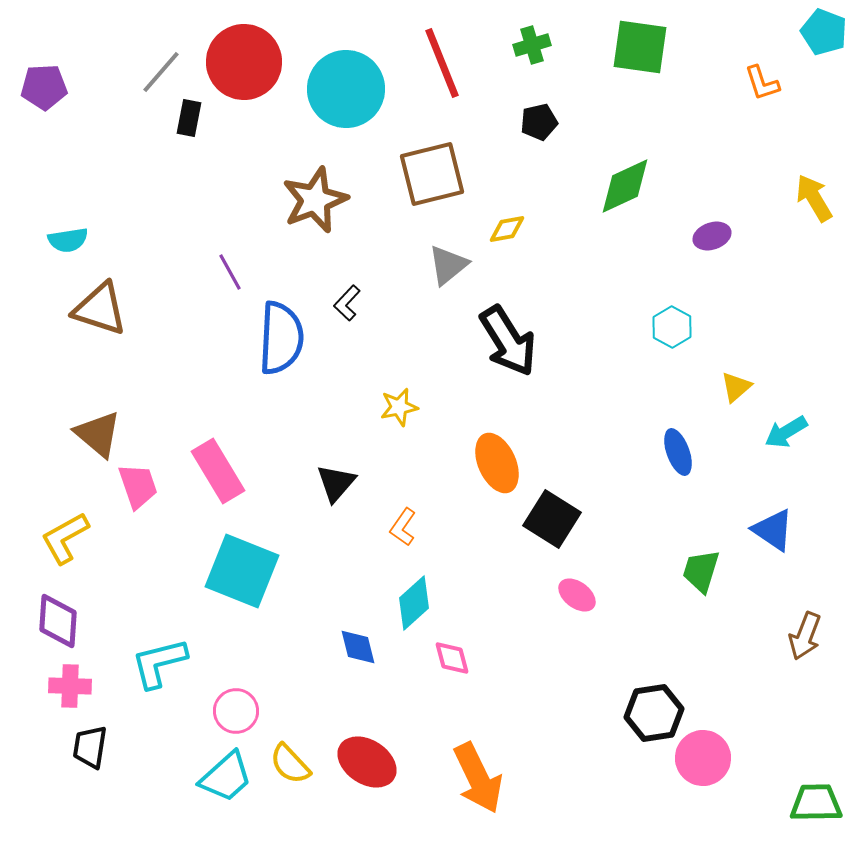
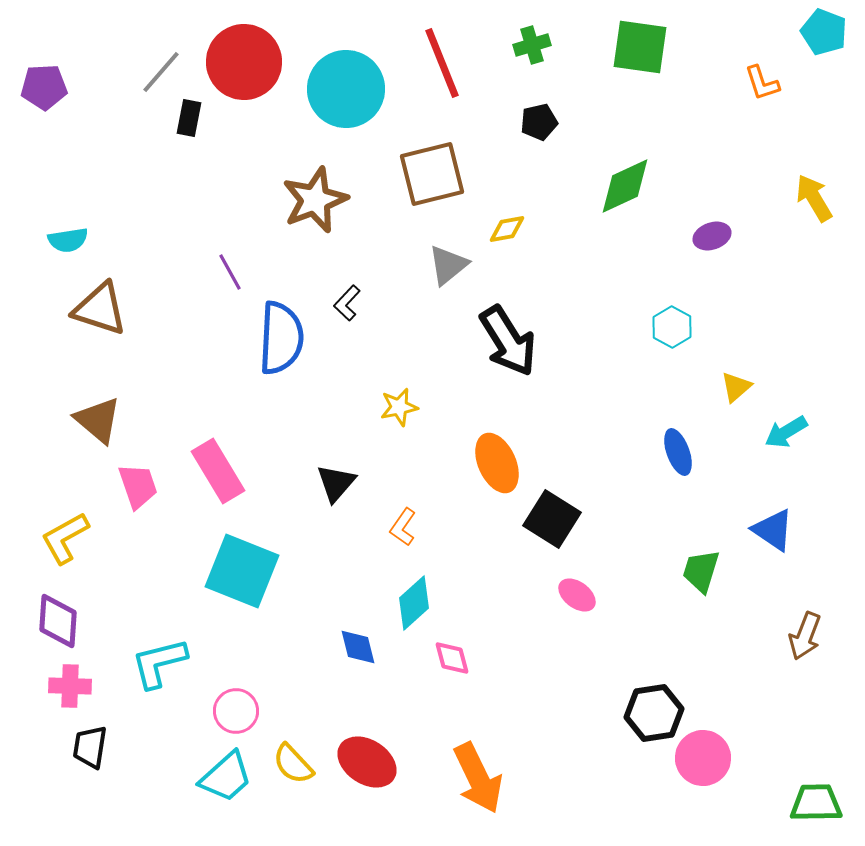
brown triangle at (98, 434): moved 14 px up
yellow semicircle at (290, 764): moved 3 px right
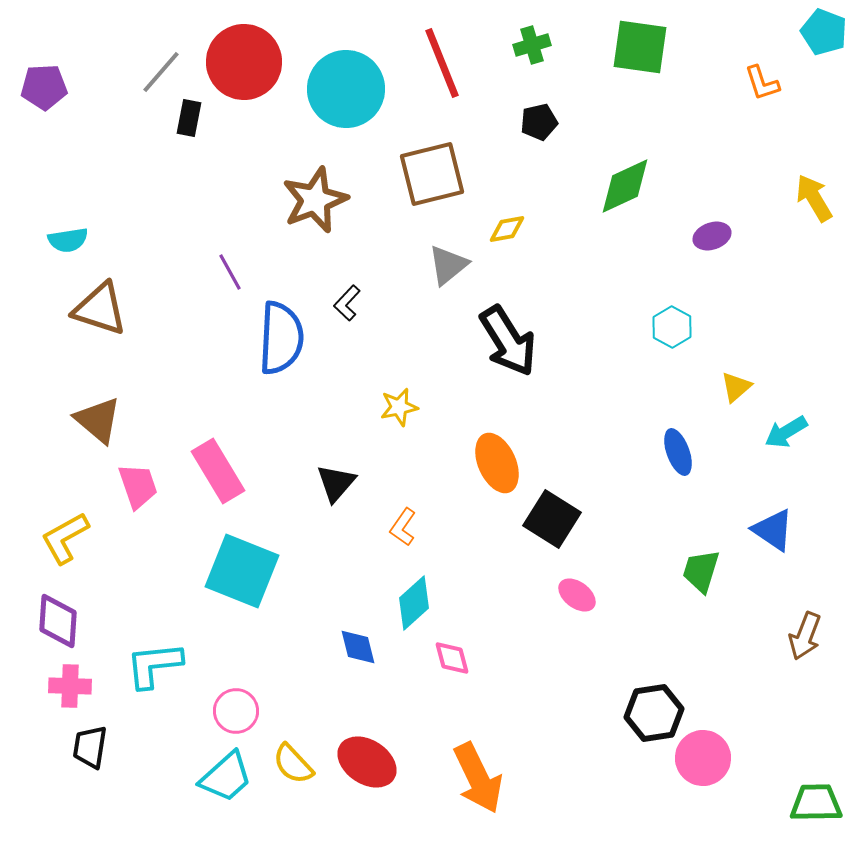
cyan L-shape at (159, 663): moved 5 px left, 2 px down; rotated 8 degrees clockwise
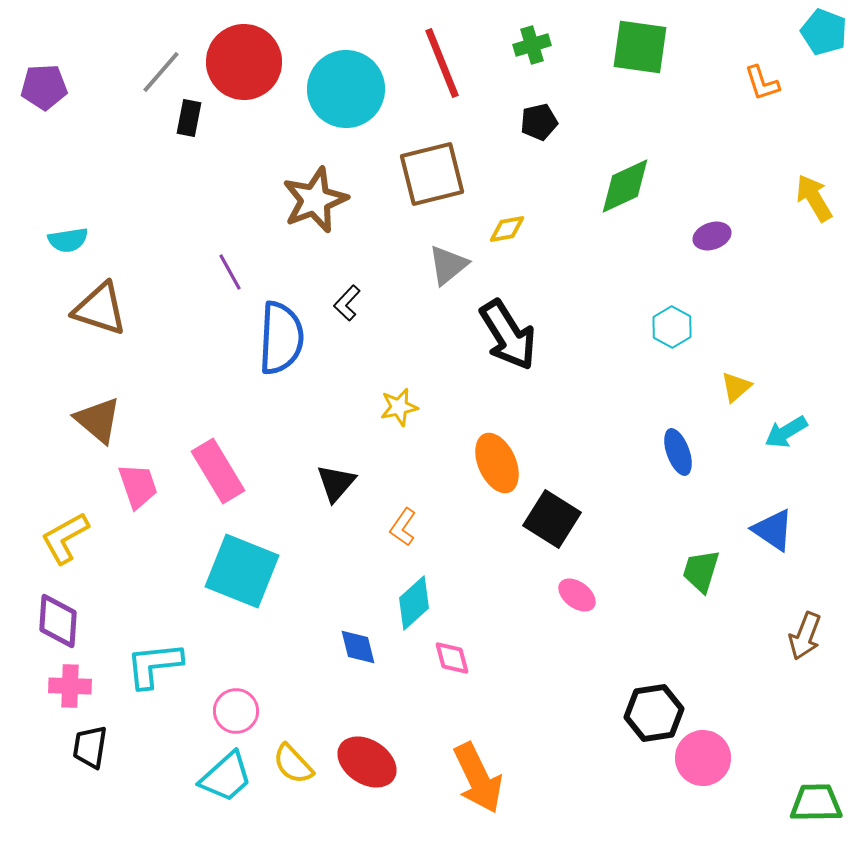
black arrow at (508, 341): moved 6 px up
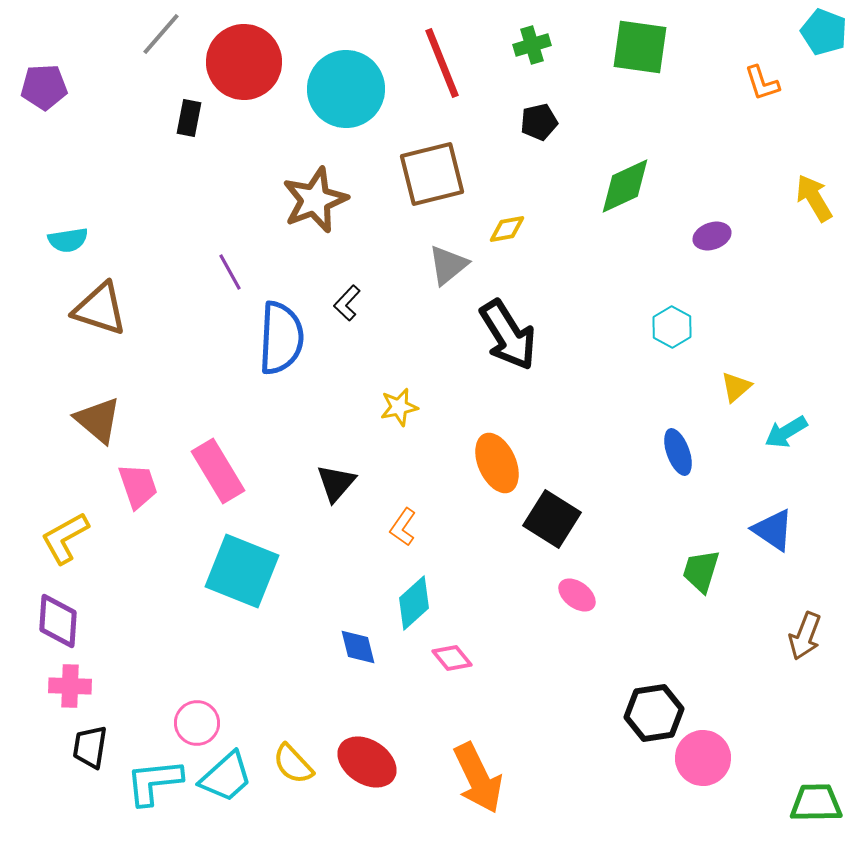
gray line at (161, 72): moved 38 px up
pink diamond at (452, 658): rotated 24 degrees counterclockwise
cyan L-shape at (154, 665): moved 117 px down
pink circle at (236, 711): moved 39 px left, 12 px down
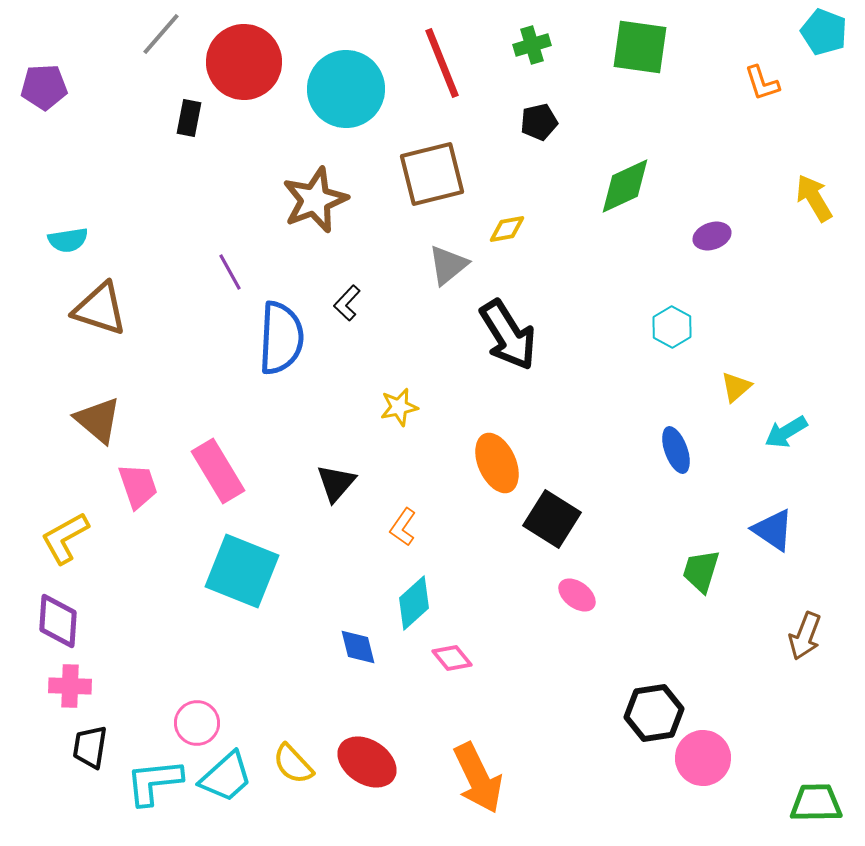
blue ellipse at (678, 452): moved 2 px left, 2 px up
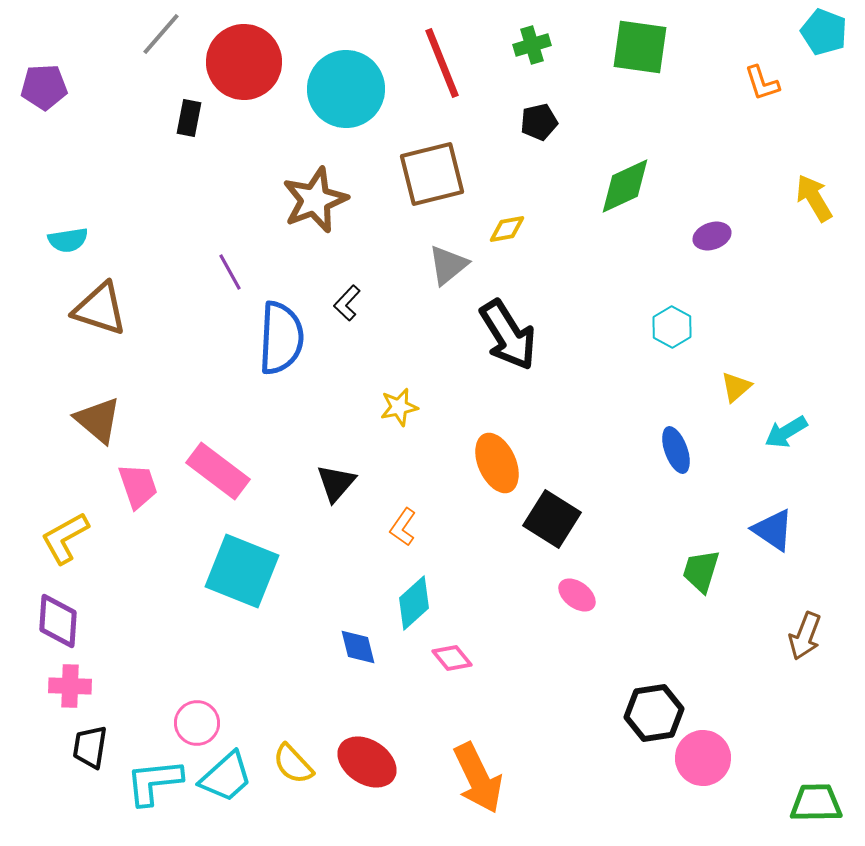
pink rectangle at (218, 471): rotated 22 degrees counterclockwise
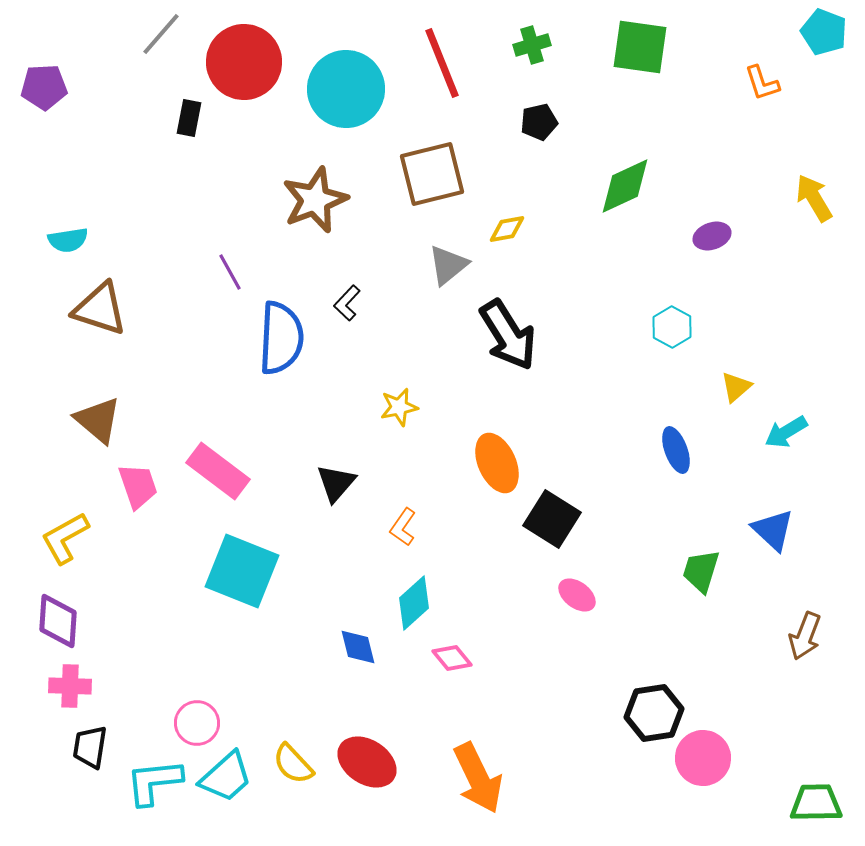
blue triangle at (773, 530): rotated 9 degrees clockwise
